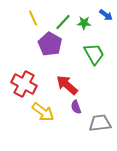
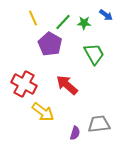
purple semicircle: moved 1 px left, 26 px down; rotated 144 degrees counterclockwise
gray trapezoid: moved 1 px left, 1 px down
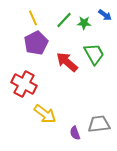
blue arrow: moved 1 px left
green line: moved 1 px right, 2 px up
purple pentagon: moved 14 px left, 1 px up; rotated 15 degrees clockwise
red arrow: moved 23 px up
yellow arrow: moved 2 px right, 2 px down
purple semicircle: rotated 144 degrees clockwise
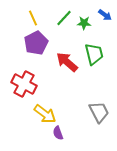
green line: moved 2 px up
green trapezoid: rotated 15 degrees clockwise
gray trapezoid: moved 12 px up; rotated 70 degrees clockwise
purple semicircle: moved 17 px left
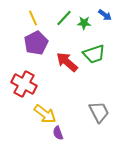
green trapezoid: rotated 85 degrees clockwise
